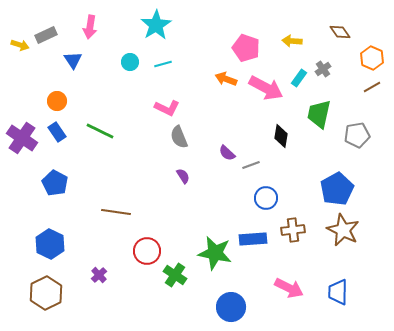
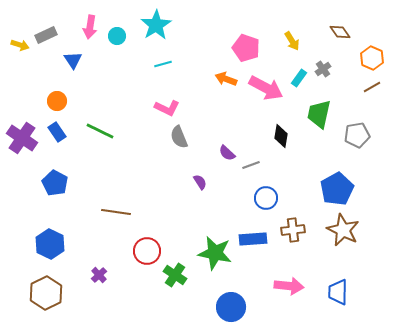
yellow arrow at (292, 41): rotated 126 degrees counterclockwise
cyan circle at (130, 62): moved 13 px left, 26 px up
purple semicircle at (183, 176): moved 17 px right, 6 px down
pink arrow at (289, 288): moved 2 px up; rotated 20 degrees counterclockwise
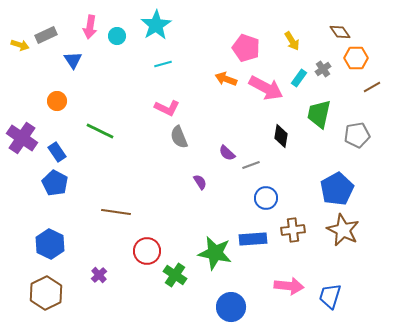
orange hexagon at (372, 58): moved 16 px left; rotated 25 degrees counterclockwise
blue rectangle at (57, 132): moved 20 px down
blue trapezoid at (338, 292): moved 8 px left, 4 px down; rotated 16 degrees clockwise
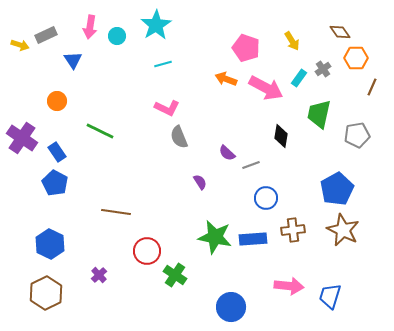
brown line at (372, 87): rotated 36 degrees counterclockwise
green star at (215, 253): moved 16 px up
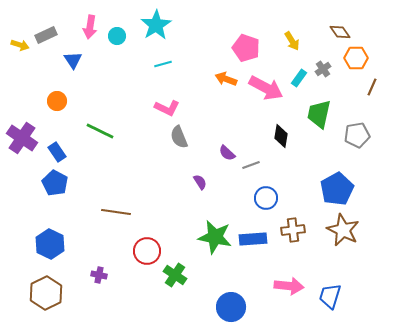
purple cross at (99, 275): rotated 35 degrees counterclockwise
